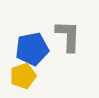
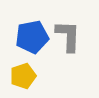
blue pentagon: moved 12 px up
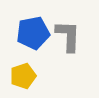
blue pentagon: moved 1 px right, 4 px up
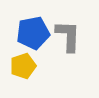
yellow pentagon: moved 10 px up
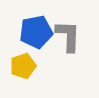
blue pentagon: moved 3 px right, 1 px up
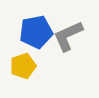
gray L-shape: rotated 116 degrees counterclockwise
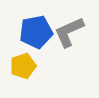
gray L-shape: moved 1 px right, 4 px up
